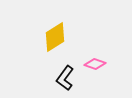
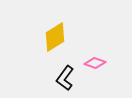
pink diamond: moved 1 px up
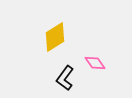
pink diamond: rotated 35 degrees clockwise
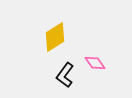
black L-shape: moved 3 px up
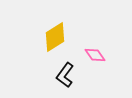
pink diamond: moved 8 px up
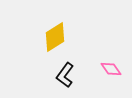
pink diamond: moved 16 px right, 14 px down
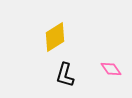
black L-shape: rotated 20 degrees counterclockwise
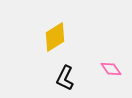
black L-shape: moved 3 px down; rotated 10 degrees clockwise
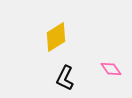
yellow diamond: moved 1 px right
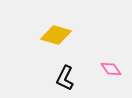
yellow diamond: moved 2 px up; rotated 48 degrees clockwise
